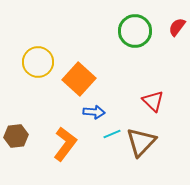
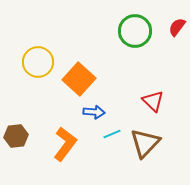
brown triangle: moved 4 px right, 1 px down
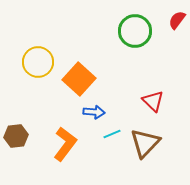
red semicircle: moved 7 px up
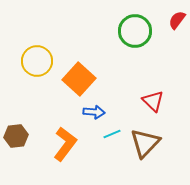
yellow circle: moved 1 px left, 1 px up
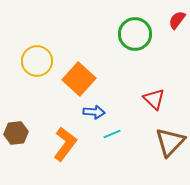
green circle: moved 3 px down
red triangle: moved 1 px right, 2 px up
brown hexagon: moved 3 px up
brown triangle: moved 25 px right, 1 px up
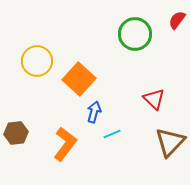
blue arrow: rotated 80 degrees counterclockwise
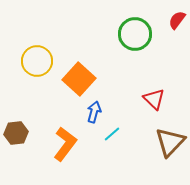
cyan line: rotated 18 degrees counterclockwise
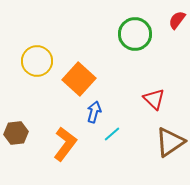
brown triangle: rotated 12 degrees clockwise
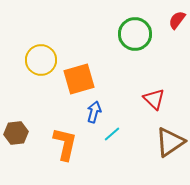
yellow circle: moved 4 px right, 1 px up
orange square: rotated 32 degrees clockwise
orange L-shape: rotated 24 degrees counterclockwise
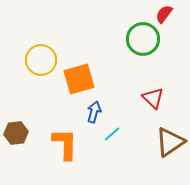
red semicircle: moved 13 px left, 6 px up
green circle: moved 8 px right, 5 px down
red triangle: moved 1 px left, 1 px up
orange L-shape: rotated 12 degrees counterclockwise
